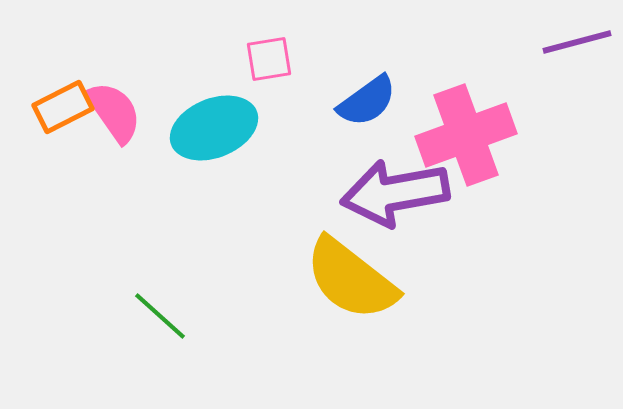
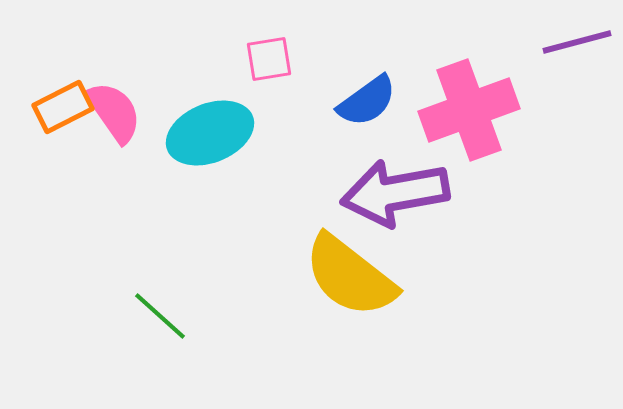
cyan ellipse: moved 4 px left, 5 px down
pink cross: moved 3 px right, 25 px up
yellow semicircle: moved 1 px left, 3 px up
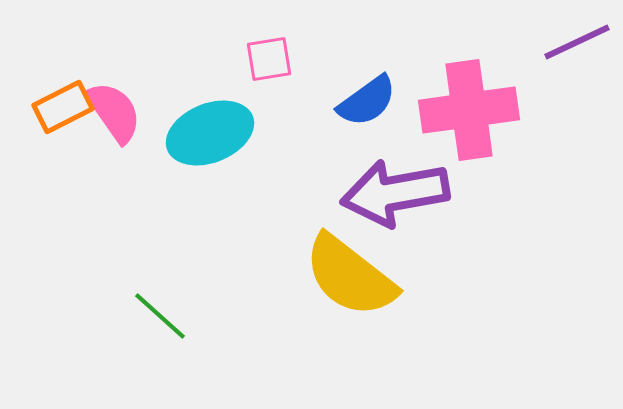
purple line: rotated 10 degrees counterclockwise
pink cross: rotated 12 degrees clockwise
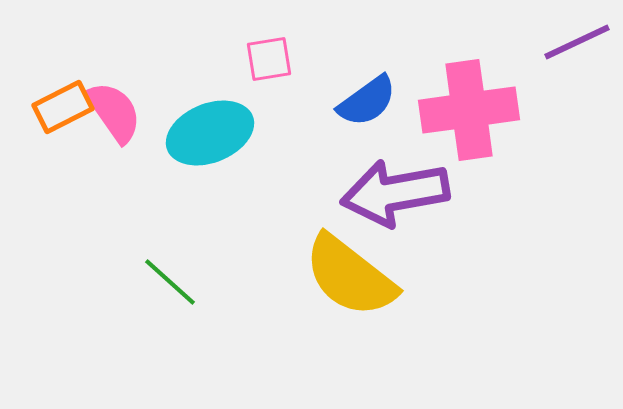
green line: moved 10 px right, 34 px up
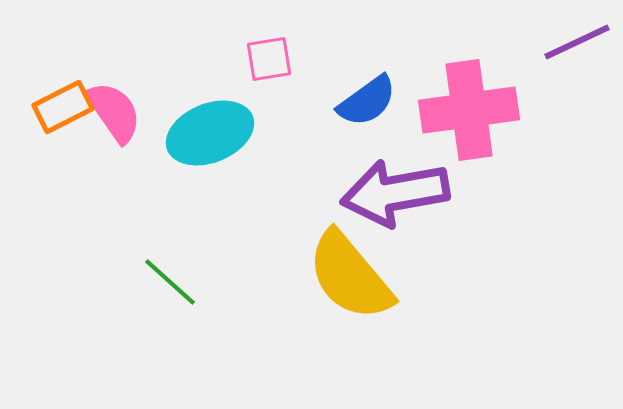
yellow semicircle: rotated 12 degrees clockwise
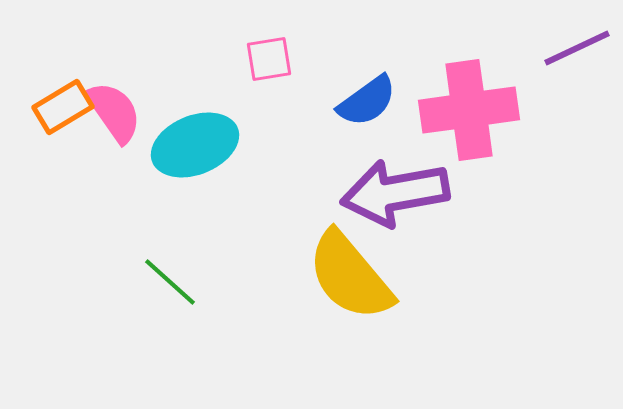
purple line: moved 6 px down
orange rectangle: rotated 4 degrees counterclockwise
cyan ellipse: moved 15 px left, 12 px down
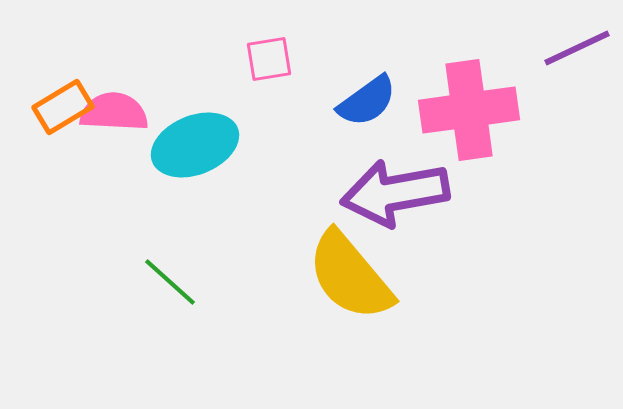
pink semicircle: rotated 52 degrees counterclockwise
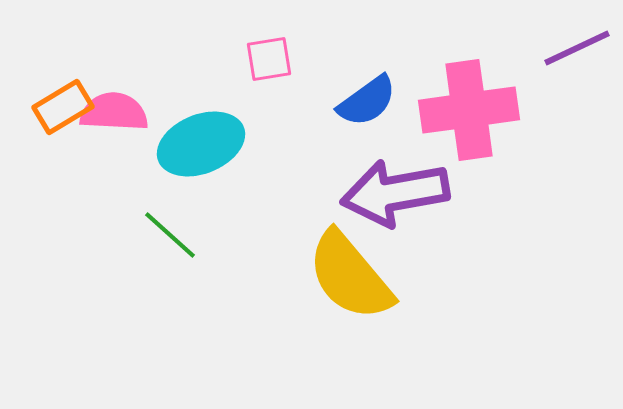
cyan ellipse: moved 6 px right, 1 px up
green line: moved 47 px up
